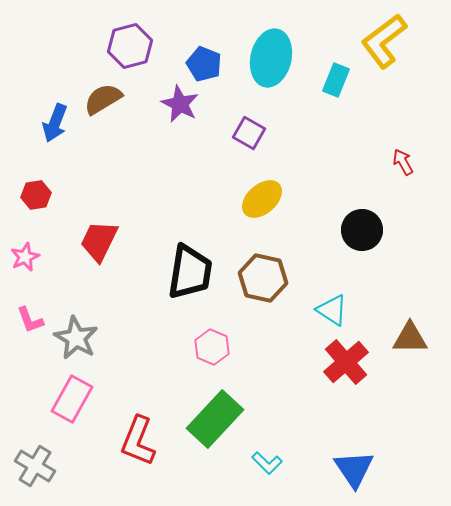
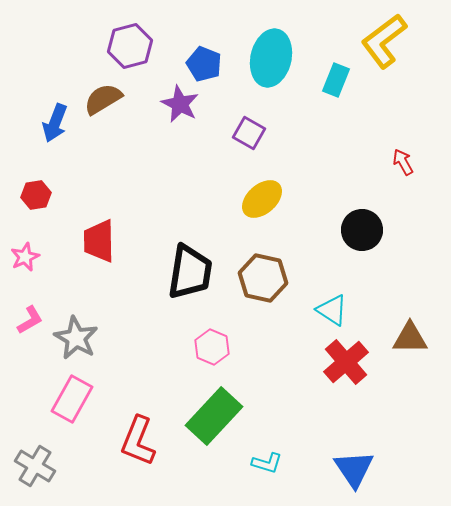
red trapezoid: rotated 27 degrees counterclockwise
pink L-shape: rotated 100 degrees counterclockwise
green rectangle: moved 1 px left, 3 px up
cyan L-shape: rotated 28 degrees counterclockwise
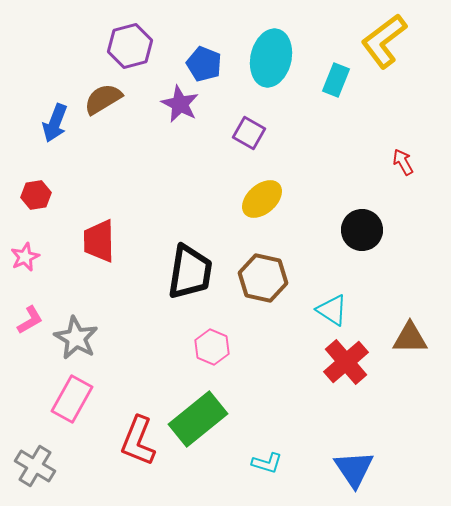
green rectangle: moved 16 px left, 3 px down; rotated 8 degrees clockwise
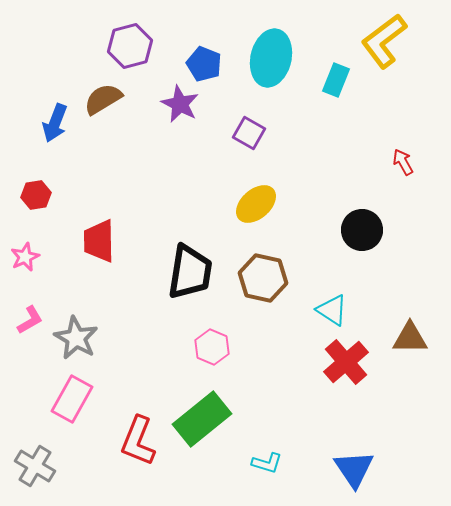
yellow ellipse: moved 6 px left, 5 px down
green rectangle: moved 4 px right
